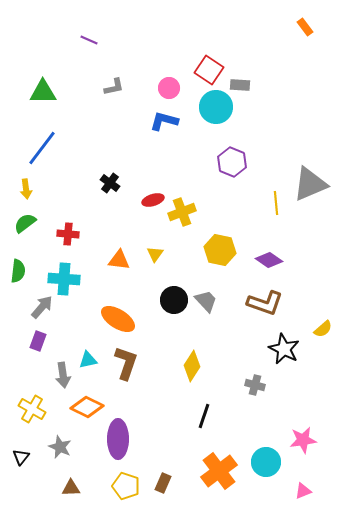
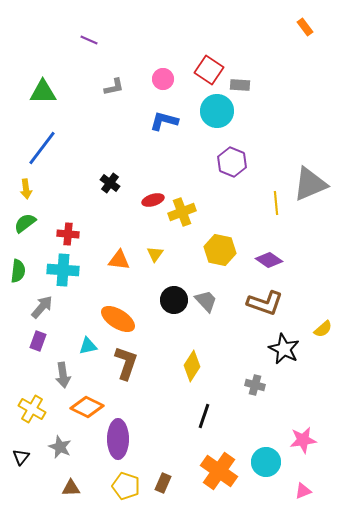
pink circle at (169, 88): moved 6 px left, 9 px up
cyan circle at (216, 107): moved 1 px right, 4 px down
cyan cross at (64, 279): moved 1 px left, 9 px up
cyan triangle at (88, 360): moved 14 px up
orange cross at (219, 471): rotated 18 degrees counterclockwise
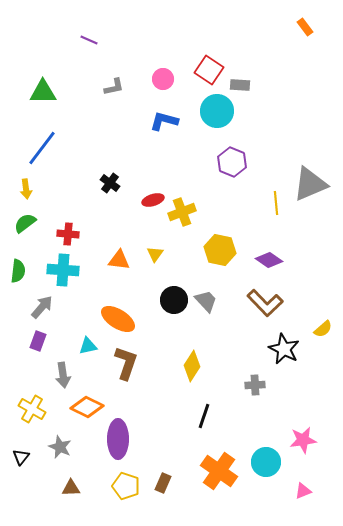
brown L-shape at (265, 303): rotated 27 degrees clockwise
gray cross at (255, 385): rotated 18 degrees counterclockwise
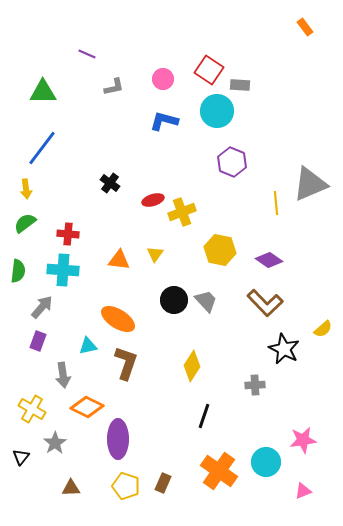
purple line at (89, 40): moved 2 px left, 14 px down
gray star at (60, 447): moved 5 px left, 4 px up; rotated 15 degrees clockwise
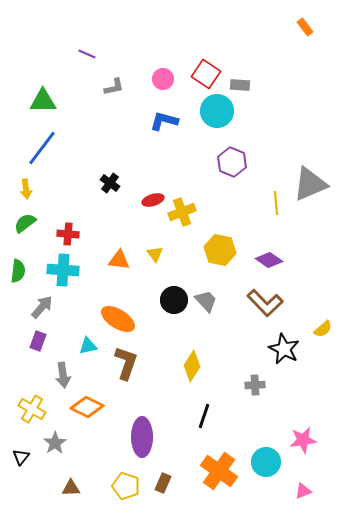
red square at (209, 70): moved 3 px left, 4 px down
green triangle at (43, 92): moved 9 px down
yellow triangle at (155, 254): rotated 12 degrees counterclockwise
purple ellipse at (118, 439): moved 24 px right, 2 px up
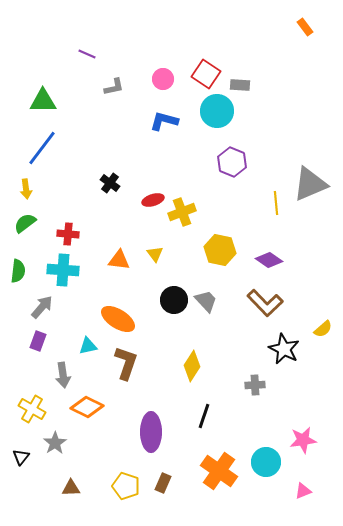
purple ellipse at (142, 437): moved 9 px right, 5 px up
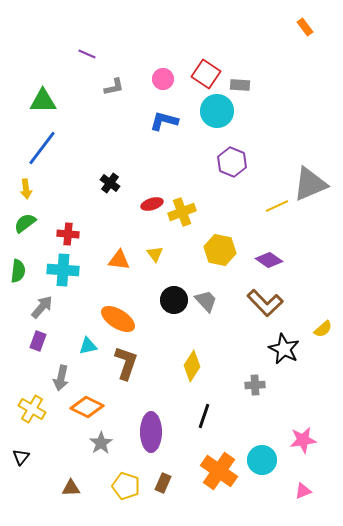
red ellipse at (153, 200): moved 1 px left, 4 px down
yellow line at (276, 203): moved 1 px right, 3 px down; rotated 70 degrees clockwise
gray arrow at (63, 375): moved 2 px left, 3 px down; rotated 20 degrees clockwise
gray star at (55, 443): moved 46 px right
cyan circle at (266, 462): moved 4 px left, 2 px up
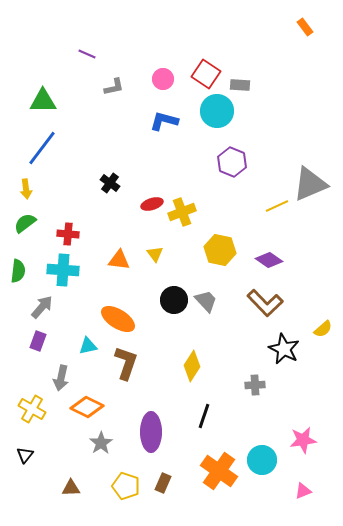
black triangle at (21, 457): moved 4 px right, 2 px up
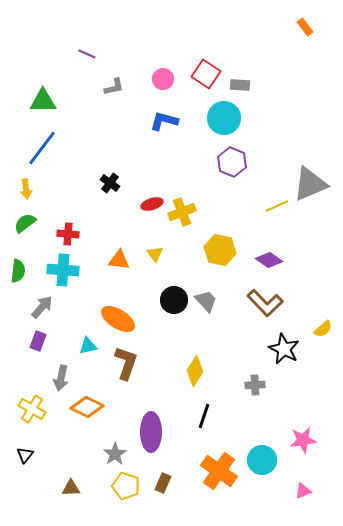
cyan circle at (217, 111): moved 7 px right, 7 px down
yellow diamond at (192, 366): moved 3 px right, 5 px down
gray star at (101, 443): moved 14 px right, 11 px down
